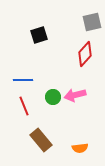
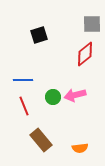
gray square: moved 2 px down; rotated 12 degrees clockwise
red diamond: rotated 10 degrees clockwise
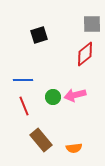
orange semicircle: moved 6 px left
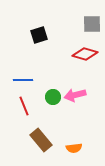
red diamond: rotated 55 degrees clockwise
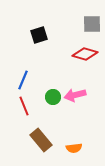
blue line: rotated 66 degrees counterclockwise
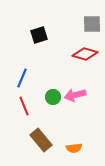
blue line: moved 1 px left, 2 px up
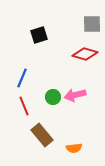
brown rectangle: moved 1 px right, 5 px up
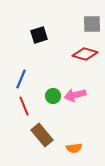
blue line: moved 1 px left, 1 px down
green circle: moved 1 px up
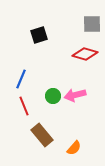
orange semicircle: rotated 42 degrees counterclockwise
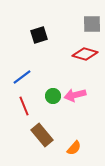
blue line: moved 1 px right, 2 px up; rotated 30 degrees clockwise
